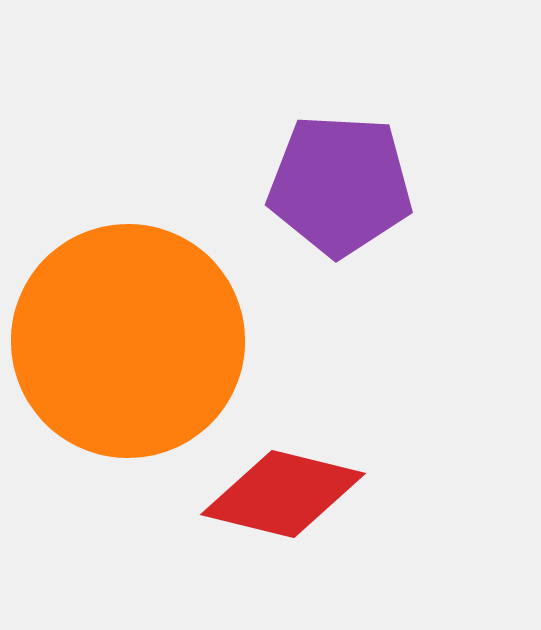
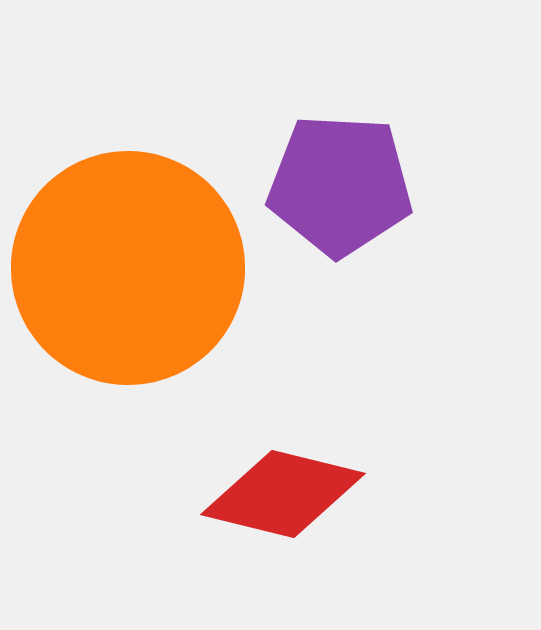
orange circle: moved 73 px up
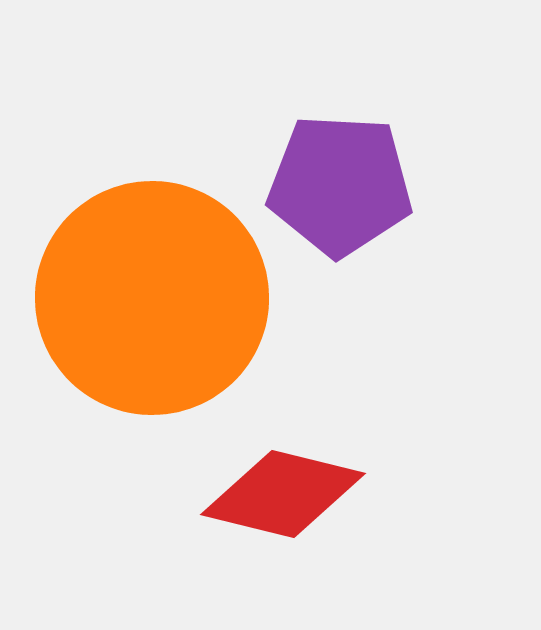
orange circle: moved 24 px right, 30 px down
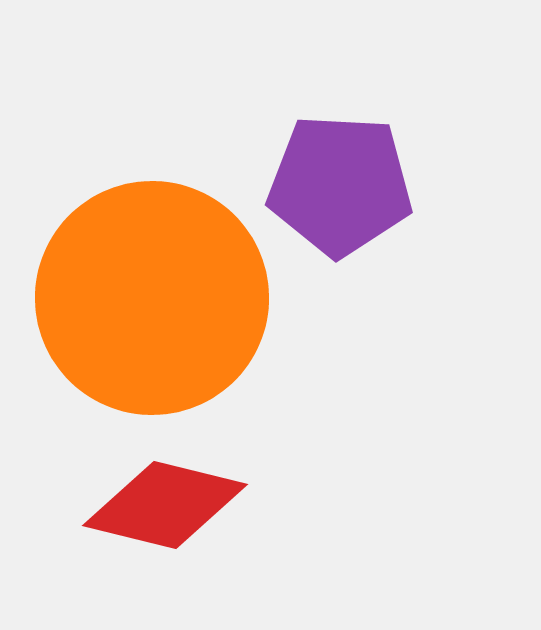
red diamond: moved 118 px left, 11 px down
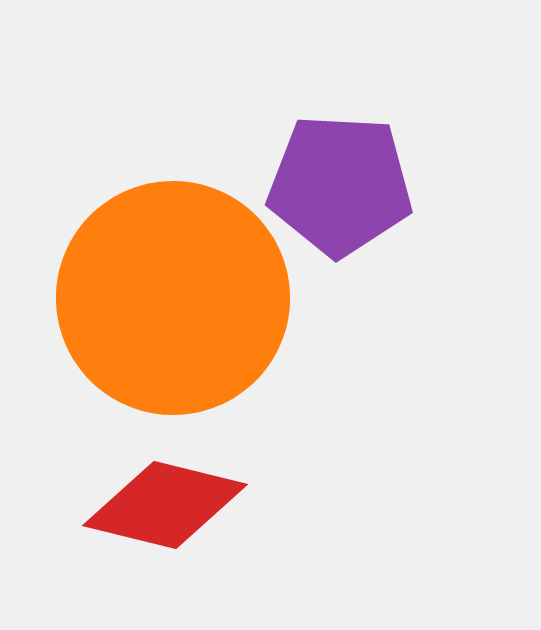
orange circle: moved 21 px right
